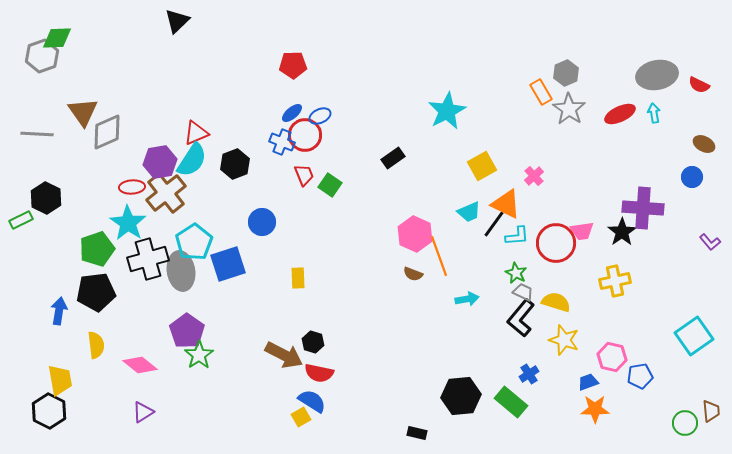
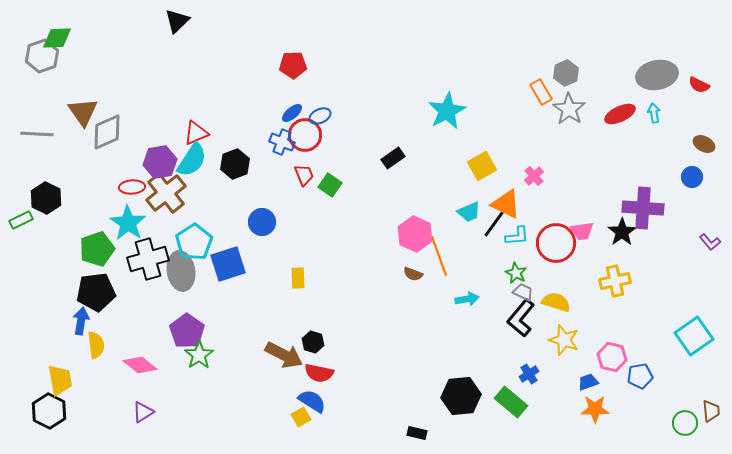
blue arrow at (59, 311): moved 22 px right, 10 px down
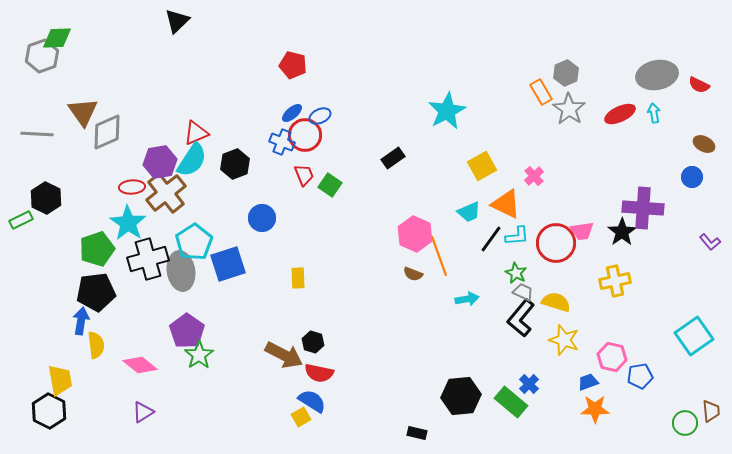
red pentagon at (293, 65): rotated 16 degrees clockwise
blue circle at (262, 222): moved 4 px up
black line at (494, 224): moved 3 px left, 15 px down
blue cross at (529, 374): moved 10 px down; rotated 12 degrees counterclockwise
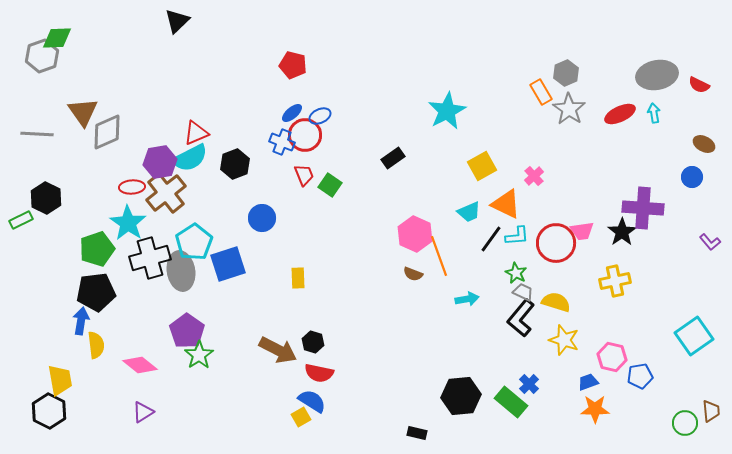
cyan semicircle at (192, 160): moved 2 px left, 2 px up; rotated 30 degrees clockwise
black cross at (148, 259): moved 2 px right, 1 px up
brown arrow at (284, 355): moved 6 px left, 5 px up
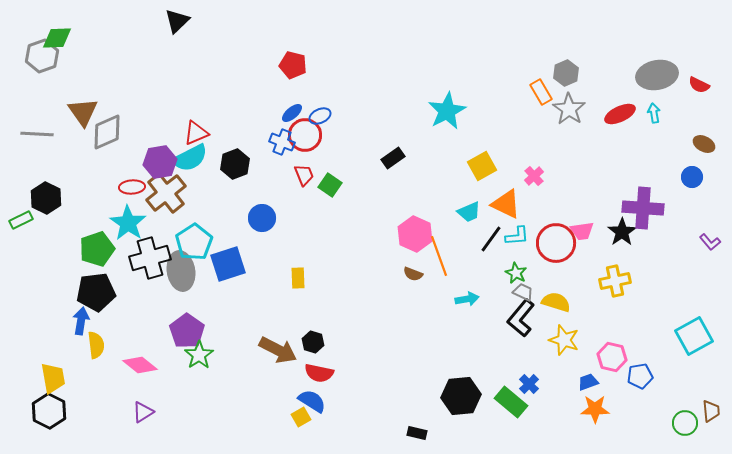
cyan square at (694, 336): rotated 6 degrees clockwise
yellow trapezoid at (60, 380): moved 7 px left, 2 px up
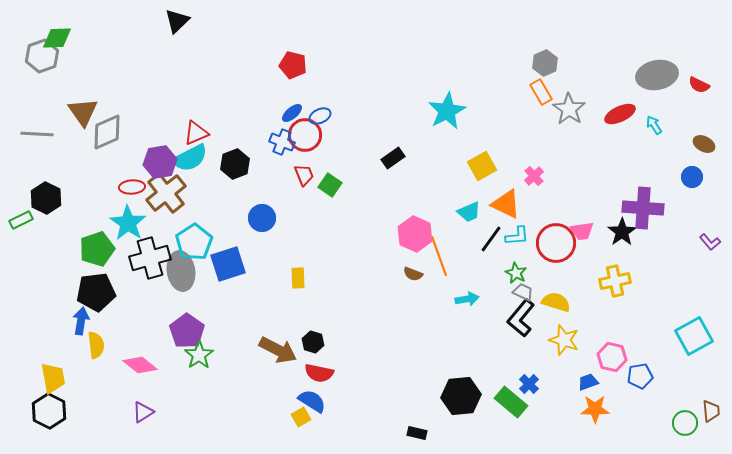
gray hexagon at (566, 73): moved 21 px left, 10 px up
cyan arrow at (654, 113): moved 12 px down; rotated 24 degrees counterclockwise
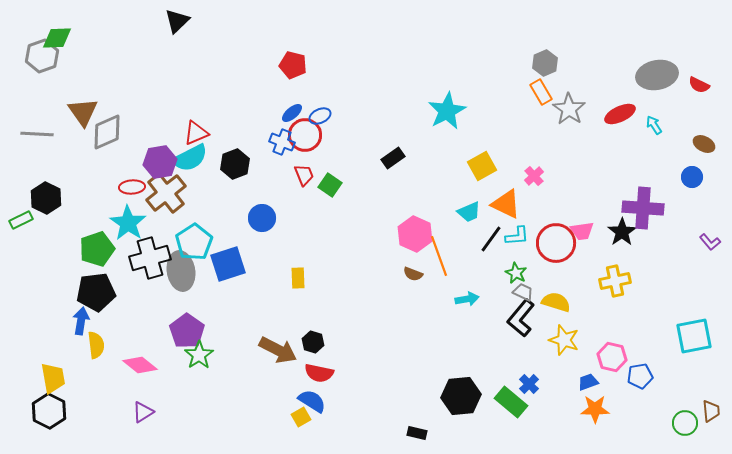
cyan square at (694, 336): rotated 18 degrees clockwise
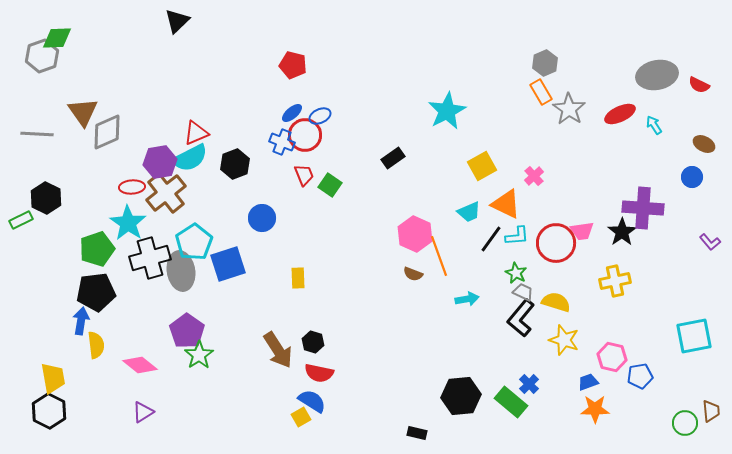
brown arrow at (278, 350): rotated 30 degrees clockwise
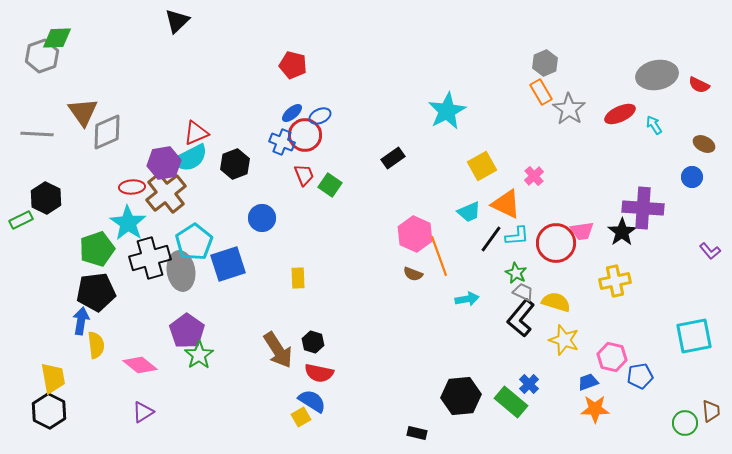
purple hexagon at (160, 162): moved 4 px right, 1 px down
purple L-shape at (710, 242): moved 9 px down
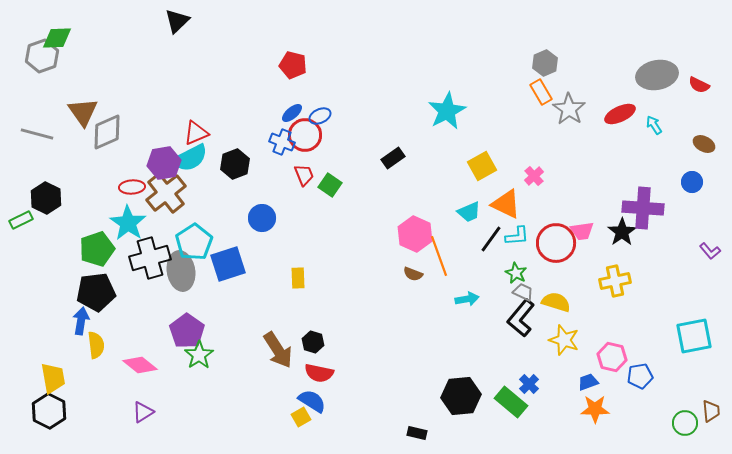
gray line at (37, 134): rotated 12 degrees clockwise
blue circle at (692, 177): moved 5 px down
